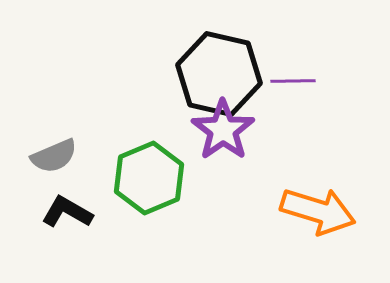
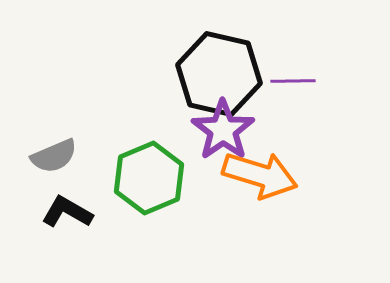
orange arrow: moved 58 px left, 36 px up
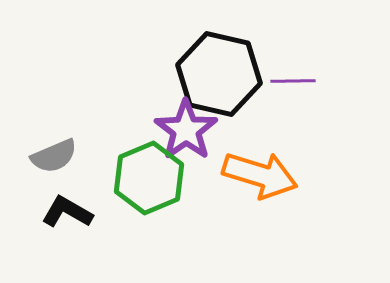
purple star: moved 37 px left
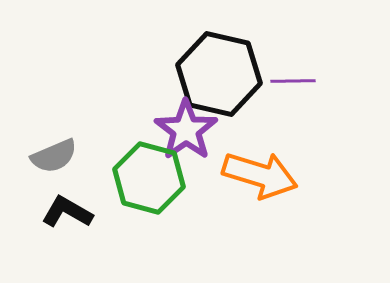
green hexagon: rotated 22 degrees counterclockwise
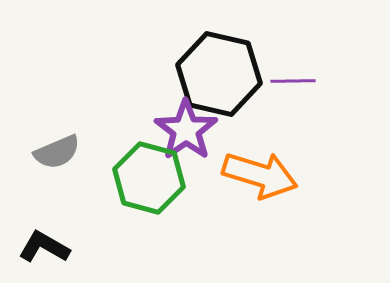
gray semicircle: moved 3 px right, 4 px up
black L-shape: moved 23 px left, 35 px down
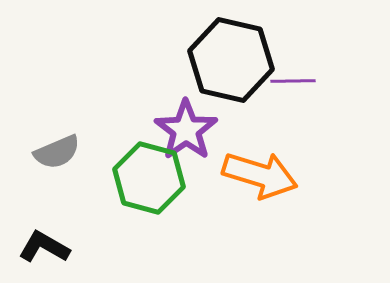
black hexagon: moved 12 px right, 14 px up
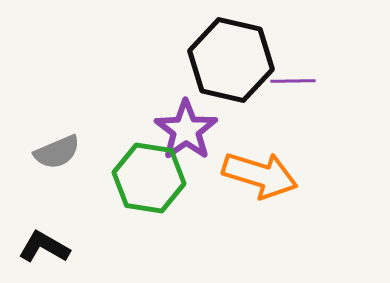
green hexagon: rotated 6 degrees counterclockwise
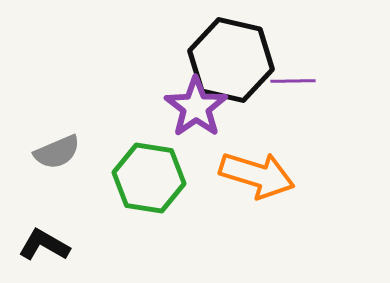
purple star: moved 10 px right, 23 px up
orange arrow: moved 3 px left
black L-shape: moved 2 px up
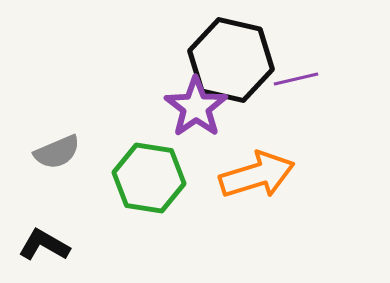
purple line: moved 3 px right, 2 px up; rotated 12 degrees counterclockwise
orange arrow: rotated 34 degrees counterclockwise
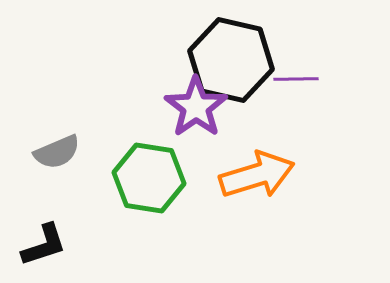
purple line: rotated 12 degrees clockwise
black L-shape: rotated 132 degrees clockwise
